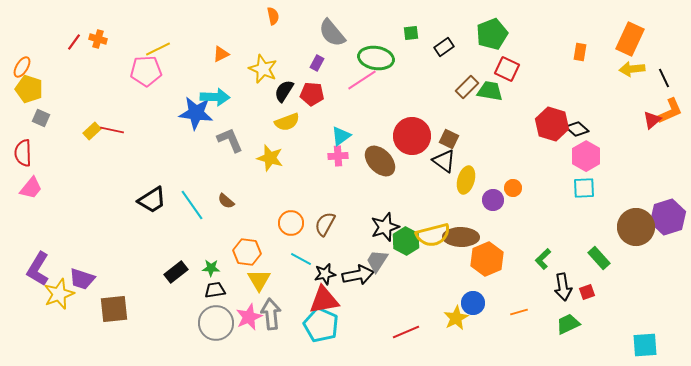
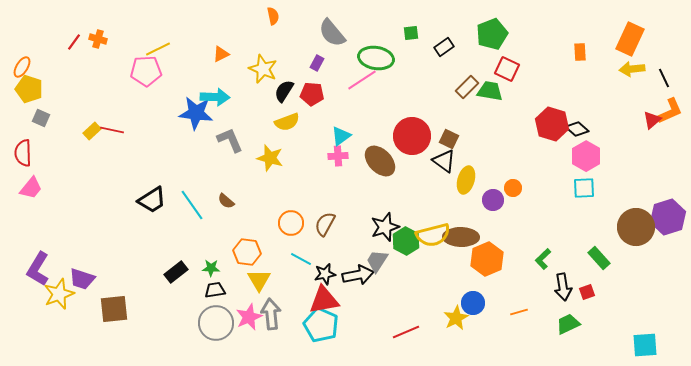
orange rectangle at (580, 52): rotated 12 degrees counterclockwise
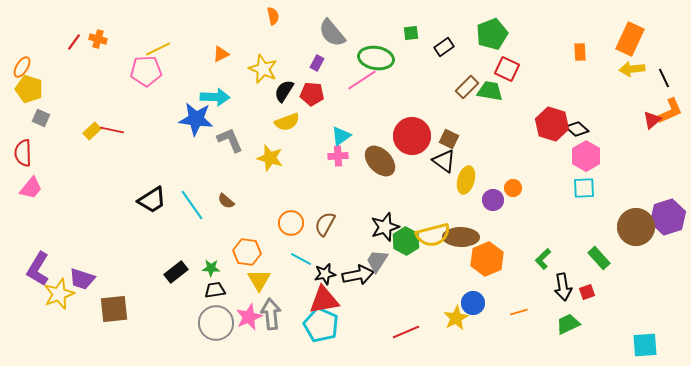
blue star at (196, 113): moved 6 px down
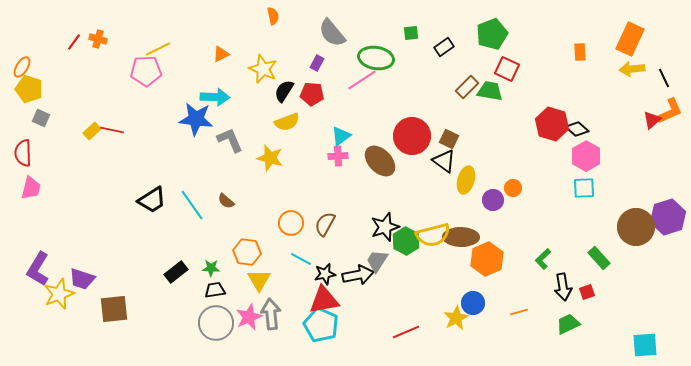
pink trapezoid at (31, 188): rotated 25 degrees counterclockwise
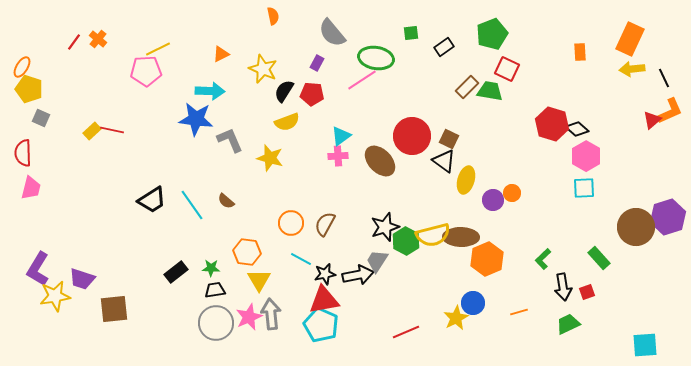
orange cross at (98, 39): rotated 24 degrees clockwise
cyan arrow at (215, 97): moved 5 px left, 6 px up
orange circle at (513, 188): moved 1 px left, 5 px down
yellow star at (59, 294): moved 4 px left, 2 px down; rotated 12 degrees clockwise
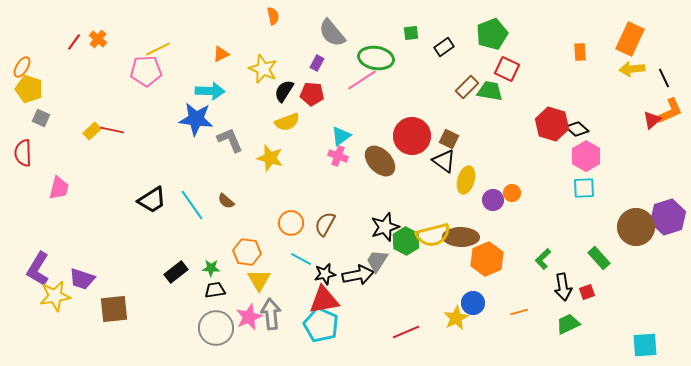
pink cross at (338, 156): rotated 24 degrees clockwise
pink trapezoid at (31, 188): moved 28 px right
gray circle at (216, 323): moved 5 px down
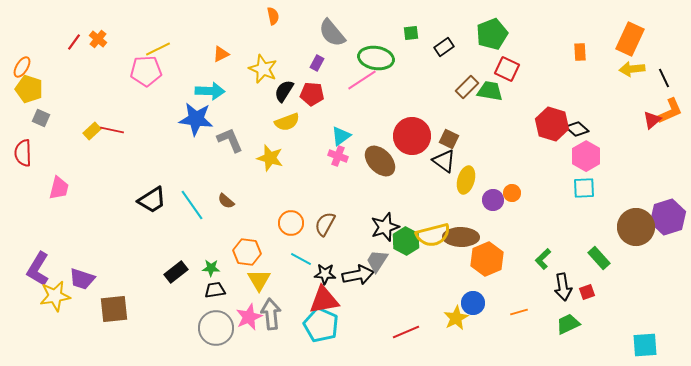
black star at (325, 274): rotated 15 degrees clockwise
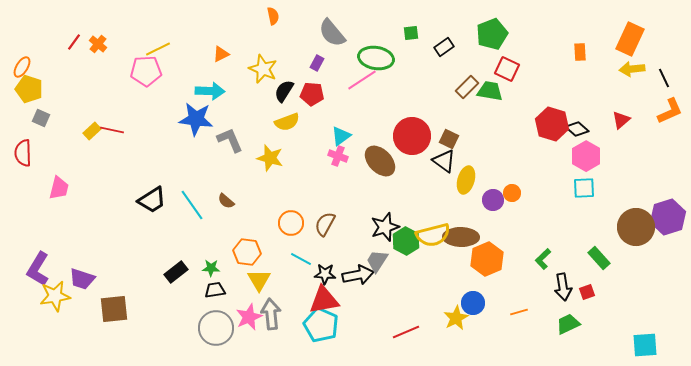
orange cross at (98, 39): moved 5 px down
red triangle at (652, 120): moved 31 px left
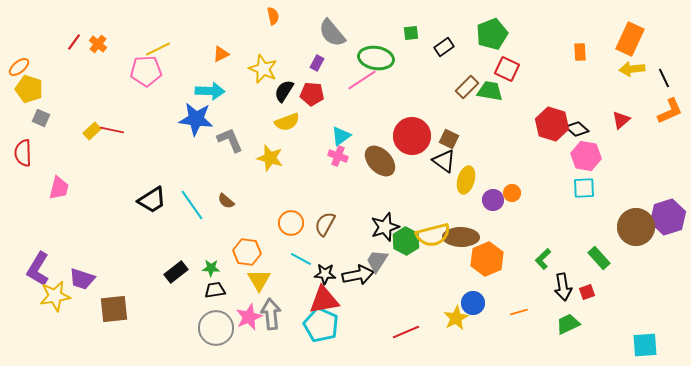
orange ellipse at (22, 67): moved 3 px left; rotated 20 degrees clockwise
pink hexagon at (586, 156): rotated 20 degrees counterclockwise
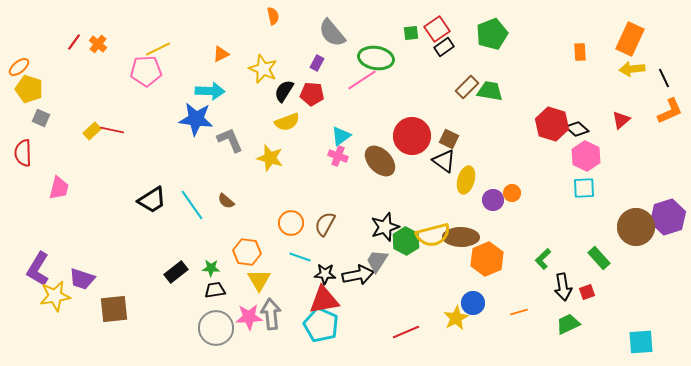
red square at (507, 69): moved 70 px left, 40 px up; rotated 30 degrees clockwise
pink hexagon at (586, 156): rotated 16 degrees clockwise
cyan line at (301, 259): moved 1 px left, 2 px up; rotated 10 degrees counterclockwise
pink star at (249, 317): rotated 20 degrees clockwise
cyan square at (645, 345): moved 4 px left, 3 px up
